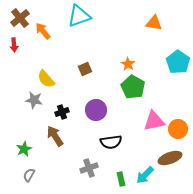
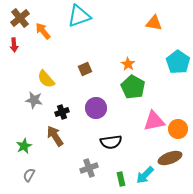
purple circle: moved 2 px up
green star: moved 3 px up
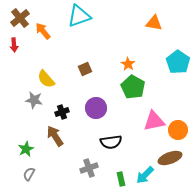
orange circle: moved 1 px down
green star: moved 2 px right, 3 px down
gray semicircle: moved 1 px up
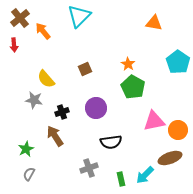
cyan triangle: rotated 25 degrees counterclockwise
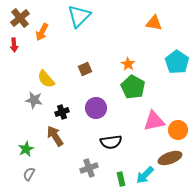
orange arrow: moved 1 px left, 1 px down; rotated 114 degrees counterclockwise
cyan pentagon: moved 1 px left
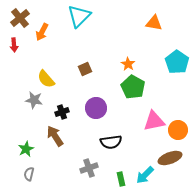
gray semicircle: rotated 16 degrees counterclockwise
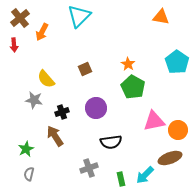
orange triangle: moved 7 px right, 6 px up
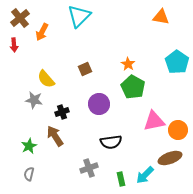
purple circle: moved 3 px right, 4 px up
green star: moved 3 px right, 3 px up
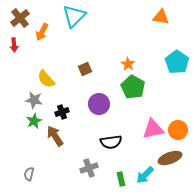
cyan triangle: moved 5 px left
pink triangle: moved 1 px left, 8 px down
green star: moved 5 px right, 25 px up
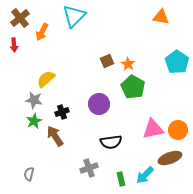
brown square: moved 22 px right, 8 px up
yellow semicircle: rotated 90 degrees clockwise
